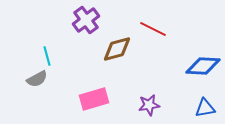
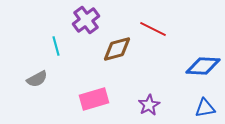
cyan line: moved 9 px right, 10 px up
purple star: rotated 20 degrees counterclockwise
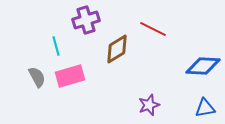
purple cross: rotated 20 degrees clockwise
brown diamond: rotated 16 degrees counterclockwise
gray semicircle: moved 2 px up; rotated 90 degrees counterclockwise
pink rectangle: moved 24 px left, 23 px up
purple star: rotated 10 degrees clockwise
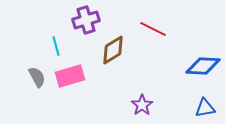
brown diamond: moved 4 px left, 1 px down
purple star: moved 7 px left; rotated 15 degrees counterclockwise
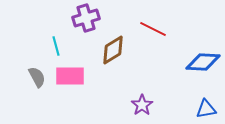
purple cross: moved 2 px up
blue diamond: moved 4 px up
pink rectangle: rotated 16 degrees clockwise
blue triangle: moved 1 px right, 1 px down
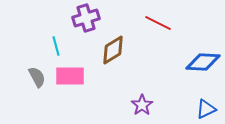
red line: moved 5 px right, 6 px up
blue triangle: rotated 15 degrees counterclockwise
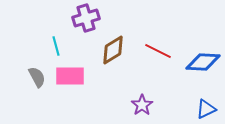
red line: moved 28 px down
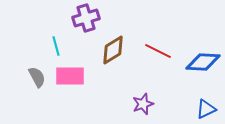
purple star: moved 1 px right, 1 px up; rotated 15 degrees clockwise
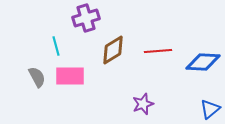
red line: rotated 32 degrees counterclockwise
blue triangle: moved 4 px right; rotated 15 degrees counterclockwise
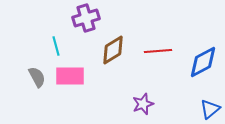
blue diamond: rotated 32 degrees counterclockwise
